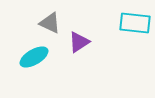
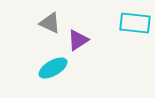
purple triangle: moved 1 px left, 2 px up
cyan ellipse: moved 19 px right, 11 px down
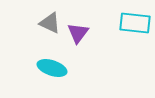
purple triangle: moved 7 px up; rotated 20 degrees counterclockwise
cyan ellipse: moved 1 px left; rotated 48 degrees clockwise
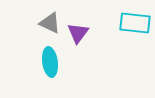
cyan ellipse: moved 2 px left, 6 px up; rotated 64 degrees clockwise
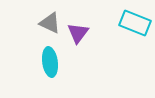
cyan rectangle: rotated 16 degrees clockwise
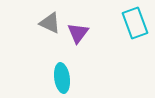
cyan rectangle: rotated 48 degrees clockwise
cyan ellipse: moved 12 px right, 16 px down
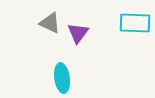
cyan rectangle: rotated 68 degrees counterclockwise
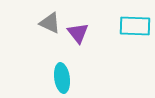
cyan rectangle: moved 3 px down
purple triangle: rotated 15 degrees counterclockwise
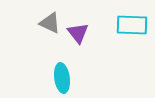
cyan rectangle: moved 3 px left, 1 px up
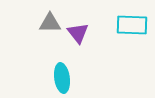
gray triangle: rotated 25 degrees counterclockwise
